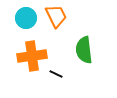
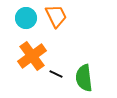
green semicircle: moved 28 px down
orange cross: rotated 28 degrees counterclockwise
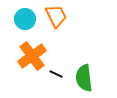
cyan circle: moved 1 px left, 1 px down
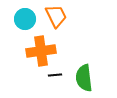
orange cross: moved 9 px right, 5 px up; rotated 28 degrees clockwise
black line: moved 1 px left, 1 px down; rotated 32 degrees counterclockwise
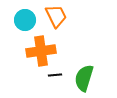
cyan circle: moved 1 px down
green semicircle: rotated 24 degrees clockwise
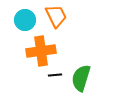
green semicircle: moved 3 px left
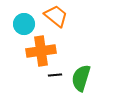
orange trapezoid: rotated 25 degrees counterclockwise
cyan circle: moved 1 px left, 4 px down
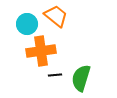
cyan circle: moved 3 px right
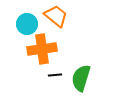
orange cross: moved 1 px right, 2 px up
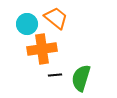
orange trapezoid: moved 2 px down
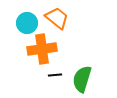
orange trapezoid: moved 1 px right
cyan circle: moved 1 px up
green semicircle: moved 1 px right, 1 px down
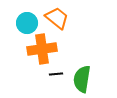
black line: moved 1 px right, 1 px up
green semicircle: rotated 8 degrees counterclockwise
